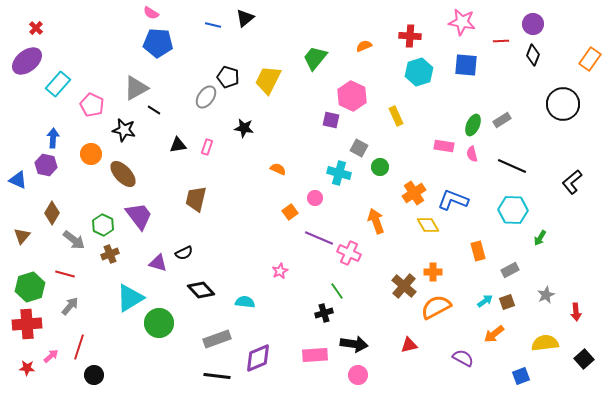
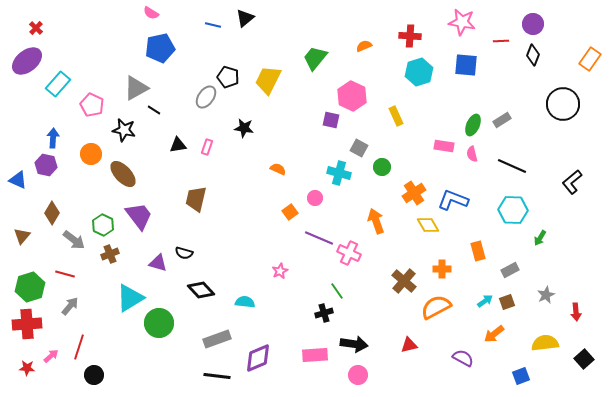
blue pentagon at (158, 43): moved 2 px right, 5 px down; rotated 16 degrees counterclockwise
green circle at (380, 167): moved 2 px right
black semicircle at (184, 253): rotated 42 degrees clockwise
orange cross at (433, 272): moved 9 px right, 3 px up
brown cross at (404, 286): moved 5 px up
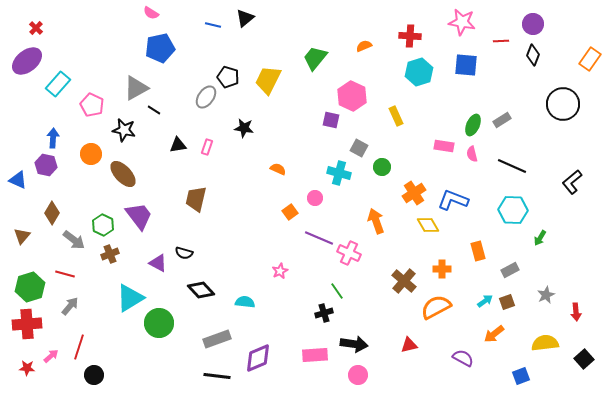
purple triangle at (158, 263): rotated 12 degrees clockwise
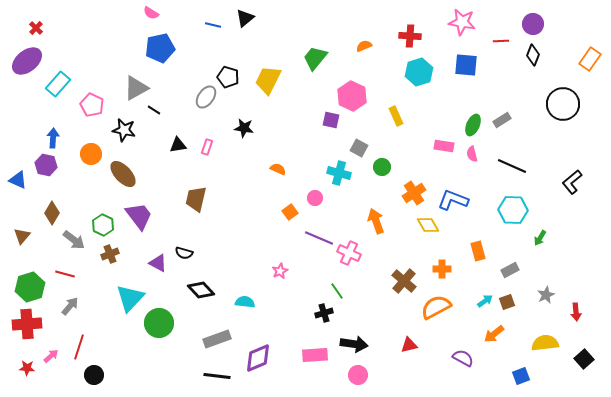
cyan triangle at (130, 298): rotated 16 degrees counterclockwise
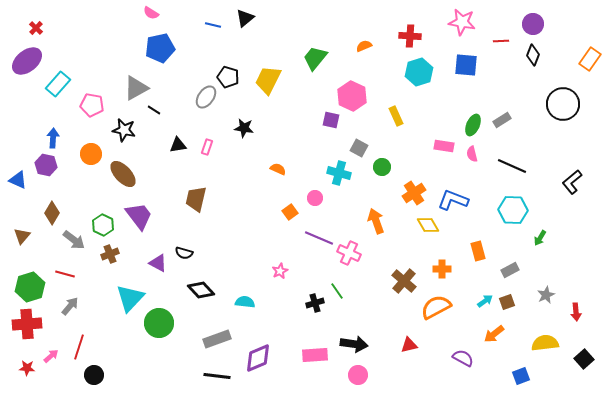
pink pentagon at (92, 105): rotated 15 degrees counterclockwise
black cross at (324, 313): moved 9 px left, 10 px up
